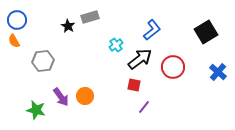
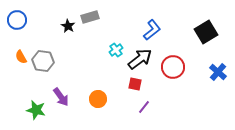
orange semicircle: moved 7 px right, 16 px down
cyan cross: moved 5 px down
gray hexagon: rotated 15 degrees clockwise
red square: moved 1 px right, 1 px up
orange circle: moved 13 px right, 3 px down
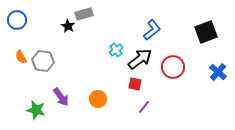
gray rectangle: moved 6 px left, 3 px up
black square: rotated 10 degrees clockwise
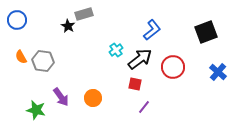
orange circle: moved 5 px left, 1 px up
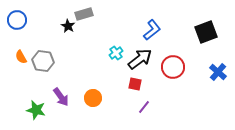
cyan cross: moved 3 px down
